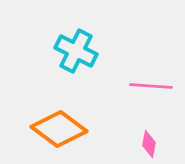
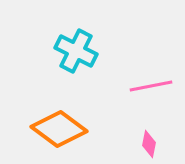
pink line: rotated 15 degrees counterclockwise
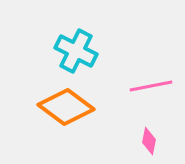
orange diamond: moved 7 px right, 22 px up
pink diamond: moved 3 px up
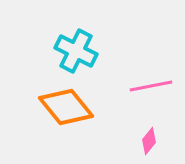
orange diamond: rotated 14 degrees clockwise
pink diamond: rotated 28 degrees clockwise
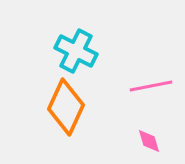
orange diamond: rotated 64 degrees clockwise
pink diamond: rotated 56 degrees counterclockwise
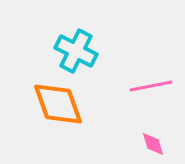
orange diamond: moved 8 px left, 3 px up; rotated 44 degrees counterclockwise
pink diamond: moved 4 px right, 3 px down
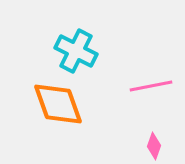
pink diamond: moved 1 px right, 2 px down; rotated 36 degrees clockwise
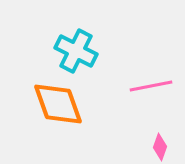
pink diamond: moved 6 px right, 1 px down
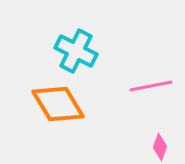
orange diamond: rotated 12 degrees counterclockwise
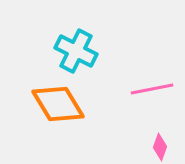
pink line: moved 1 px right, 3 px down
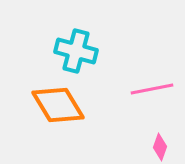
cyan cross: rotated 12 degrees counterclockwise
orange diamond: moved 1 px down
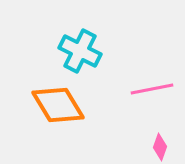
cyan cross: moved 4 px right; rotated 12 degrees clockwise
